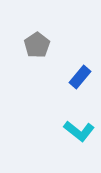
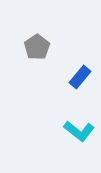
gray pentagon: moved 2 px down
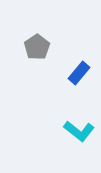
blue rectangle: moved 1 px left, 4 px up
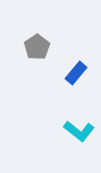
blue rectangle: moved 3 px left
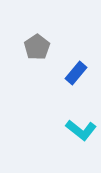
cyan L-shape: moved 2 px right, 1 px up
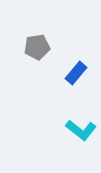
gray pentagon: rotated 25 degrees clockwise
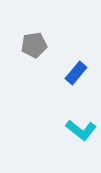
gray pentagon: moved 3 px left, 2 px up
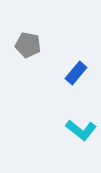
gray pentagon: moved 6 px left; rotated 20 degrees clockwise
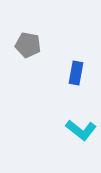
blue rectangle: rotated 30 degrees counterclockwise
